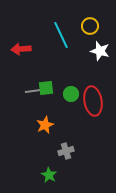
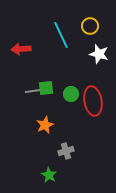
white star: moved 1 px left, 3 px down
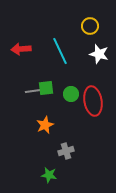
cyan line: moved 1 px left, 16 px down
green star: rotated 21 degrees counterclockwise
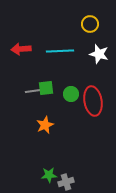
yellow circle: moved 2 px up
cyan line: rotated 68 degrees counterclockwise
gray cross: moved 31 px down
green star: rotated 14 degrees counterclockwise
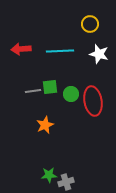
green square: moved 4 px right, 1 px up
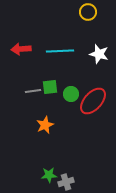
yellow circle: moved 2 px left, 12 px up
red ellipse: rotated 52 degrees clockwise
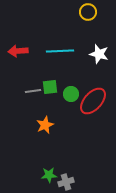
red arrow: moved 3 px left, 2 px down
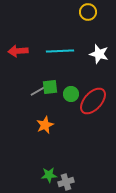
gray line: moved 5 px right; rotated 21 degrees counterclockwise
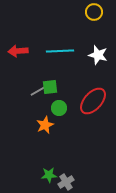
yellow circle: moved 6 px right
white star: moved 1 px left, 1 px down
green circle: moved 12 px left, 14 px down
gray cross: rotated 14 degrees counterclockwise
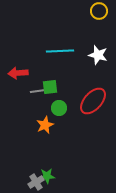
yellow circle: moved 5 px right, 1 px up
red arrow: moved 22 px down
gray line: rotated 21 degrees clockwise
green star: moved 2 px left, 1 px down
gray cross: moved 30 px left
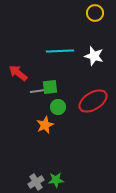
yellow circle: moved 4 px left, 2 px down
white star: moved 4 px left, 1 px down
red arrow: rotated 42 degrees clockwise
red ellipse: rotated 16 degrees clockwise
green circle: moved 1 px left, 1 px up
green star: moved 9 px right, 4 px down
